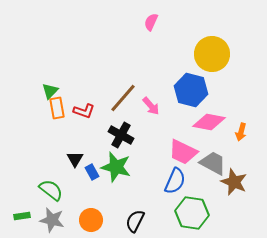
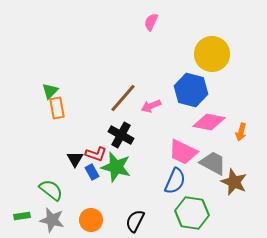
pink arrow: rotated 108 degrees clockwise
red L-shape: moved 12 px right, 43 px down
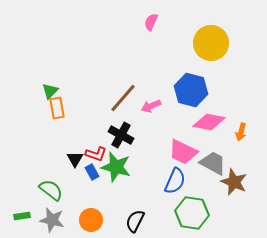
yellow circle: moved 1 px left, 11 px up
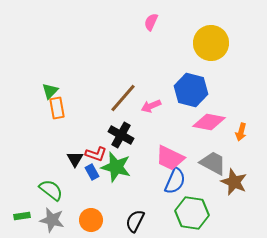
pink trapezoid: moved 13 px left, 6 px down
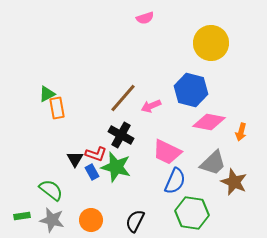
pink semicircle: moved 6 px left, 4 px up; rotated 132 degrees counterclockwise
green triangle: moved 3 px left, 3 px down; rotated 18 degrees clockwise
pink trapezoid: moved 3 px left, 6 px up
gray trapezoid: rotated 108 degrees clockwise
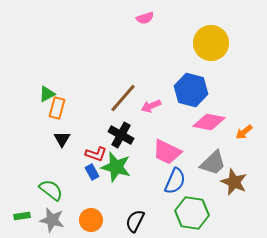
orange rectangle: rotated 25 degrees clockwise
orange arrow: moved 3 px right; rotated 36 degrees clockwise
black triangle: moved 13 px left, 20 px up
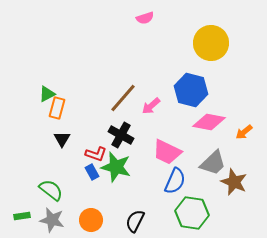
pink arrow: rotated 18 degrees counterclockwise
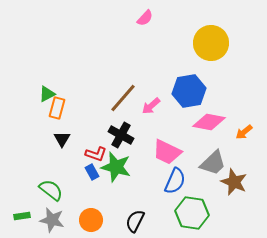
pink semicircle: rotated 30 degrees counterclockwise
blue hexagon: moved 2 px left, 1 px down; rotated 24 degrees counterclockwise
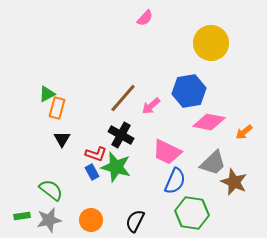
gray star: moved 3 px left; rotated 25 degrees counterclockwise
